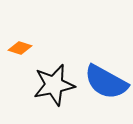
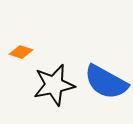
orange diamond: moved 1 px right, 4 px down
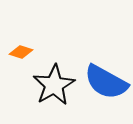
black star: rotated 18 degrees counterclockwise
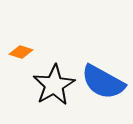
blue semicircle: moved 3 px left
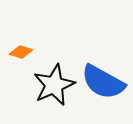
black star: rotated 6 degrees clockwise
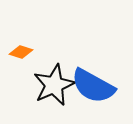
blue semicircle: moved 10 px left, 4 px down
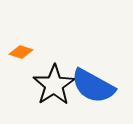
black star: rotated 9 degrees counterclockwise
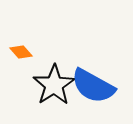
orange diamond: rotated 30 degrees clockwise
